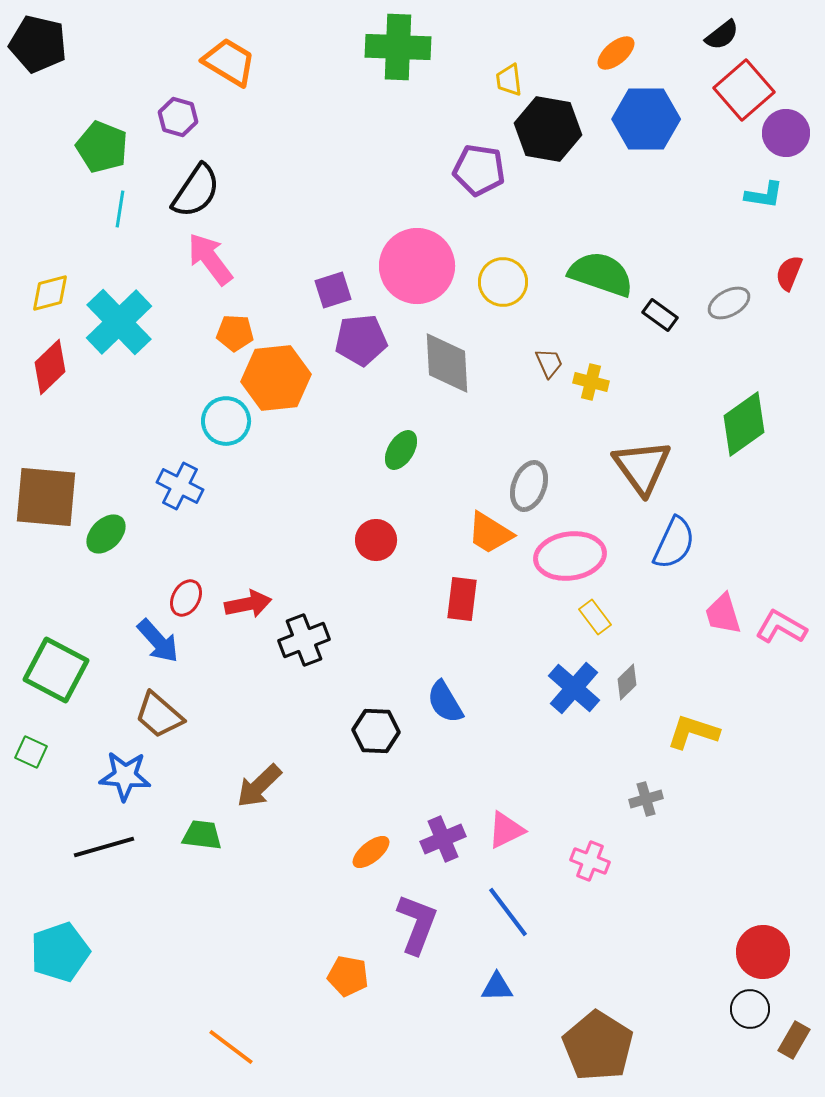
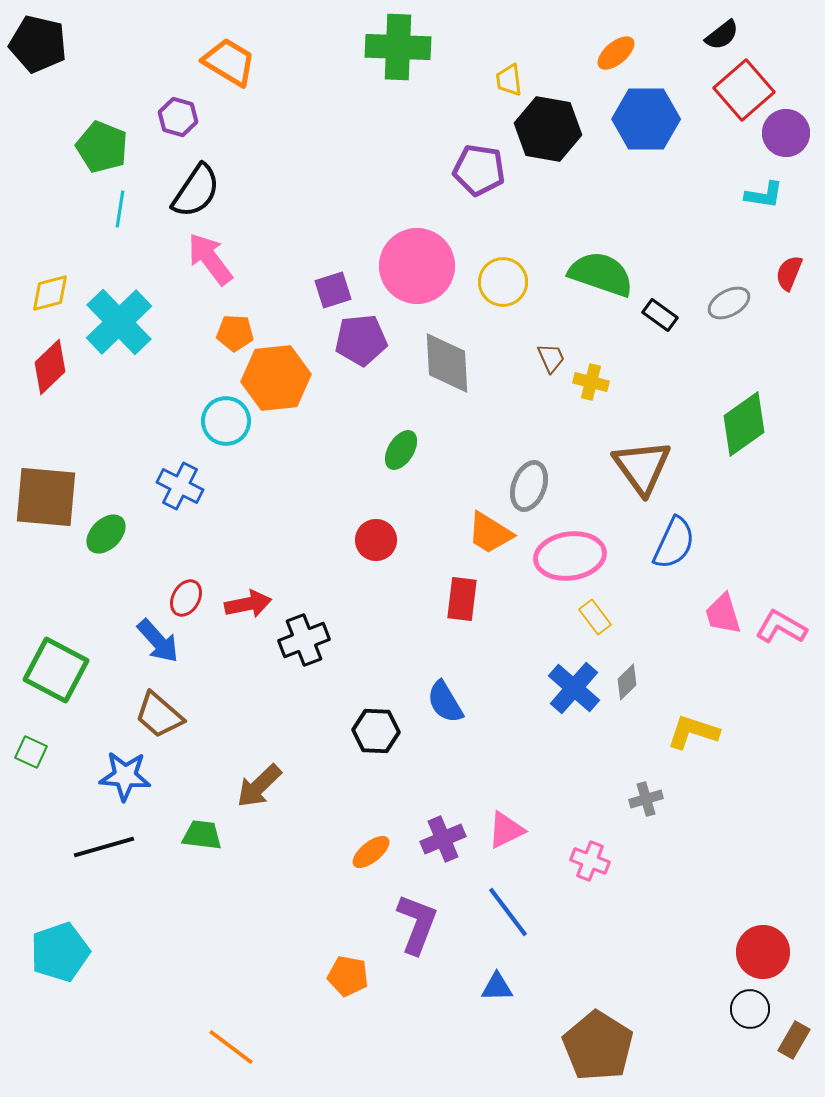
brown trapezoid at (549, 363): moved 2 px right, 5 px up
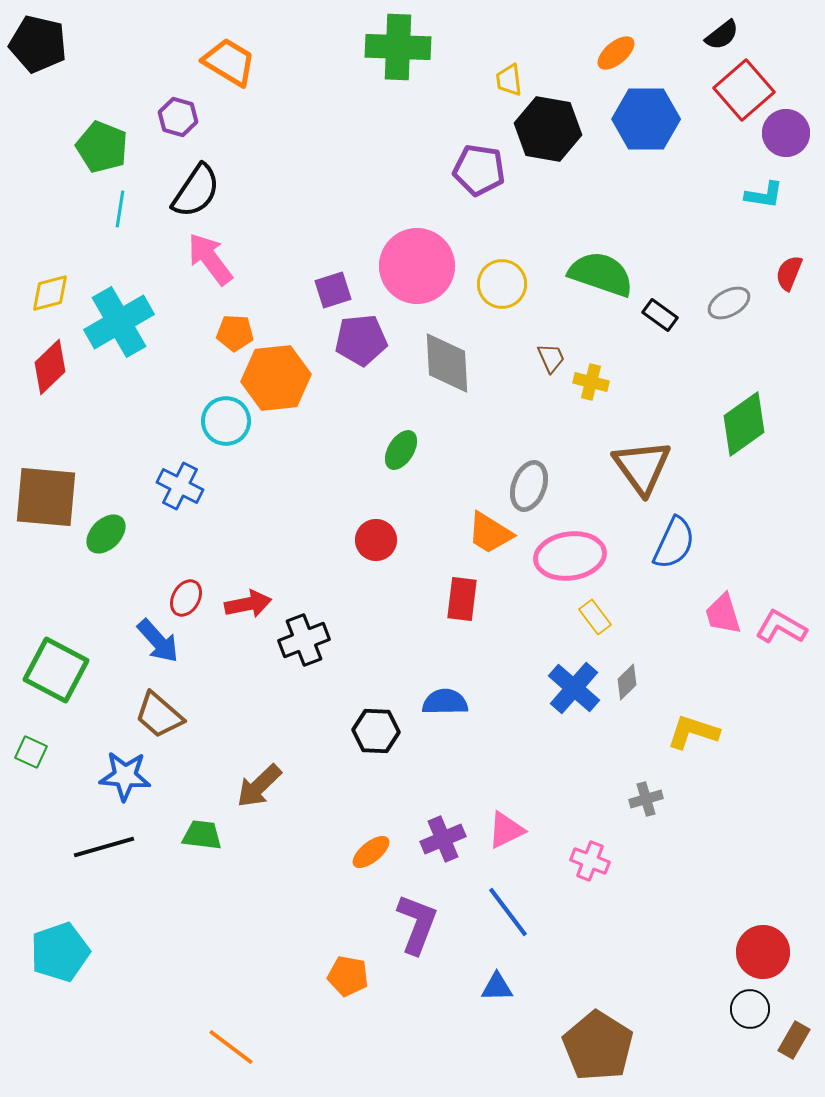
yellow circle at (503, 282): moved 1 px left, 2 px down
cyan cross at (119, 322): rotated 14 degrees clockwise
blue semicircle at (445, 702): rotated 120 degrees clockwise
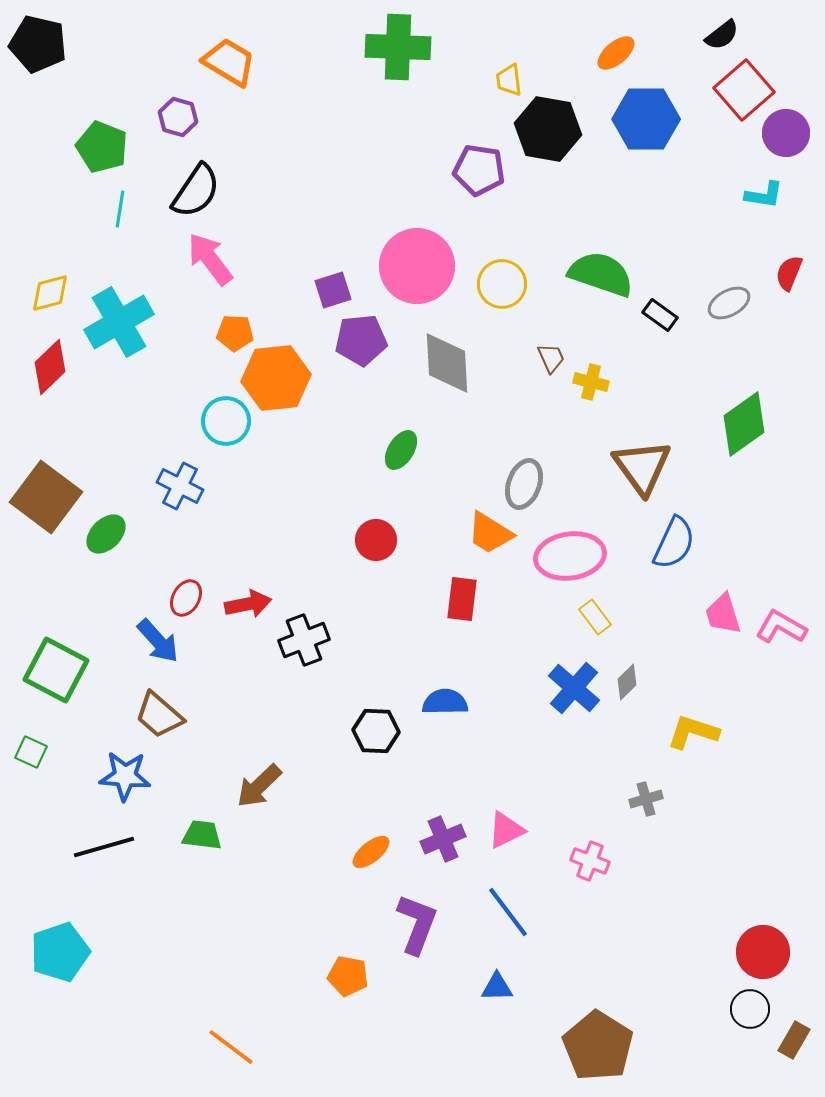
gray ellipse at (529, 486): moved 5 px left, 2 px up
brown square at (46, 497): rotated 32 degrees clockwise
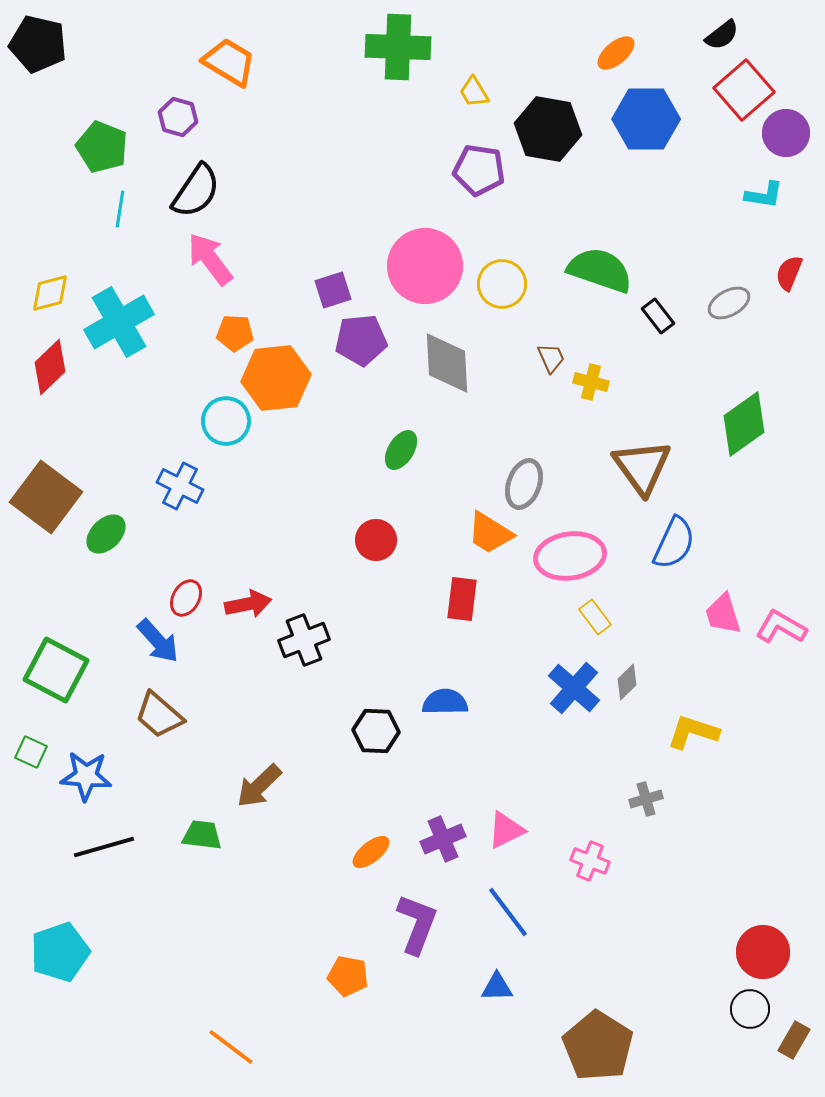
yellow trapezoid at (509, 80): moved 35 px left, 12 px down; rotated 24 degrees counterclockwise
pink circle at (417, 266): moved 8 px right
green semicircle at (601, 274): moved 1 px left, 4 px up
black rectangle at (660, 315): moved 2 px left, 1 px down; rotated 16 degrees clockwise
blue star at (125, 776): moved 39 px left
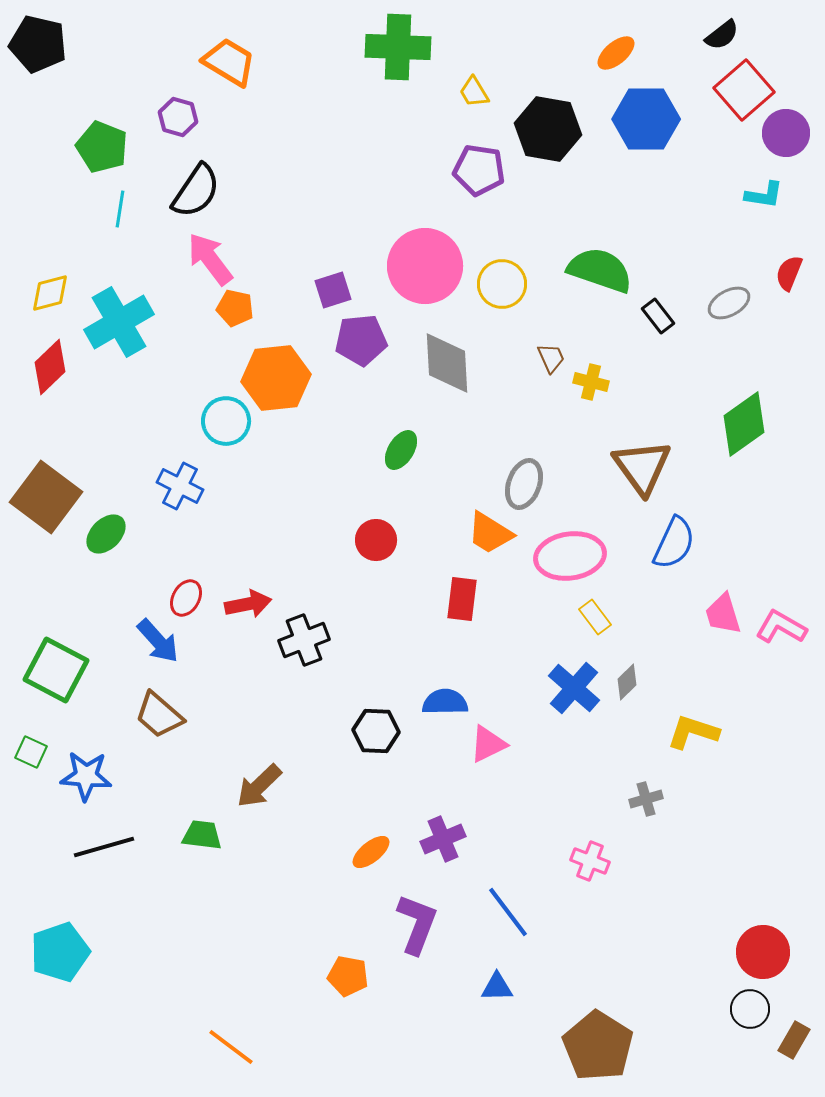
orange pentagon at (235, 333): moved 25 px up; rotated 9 degrees clockwise
pink triangle at (506, 830): moved 18 px left, 86 px up
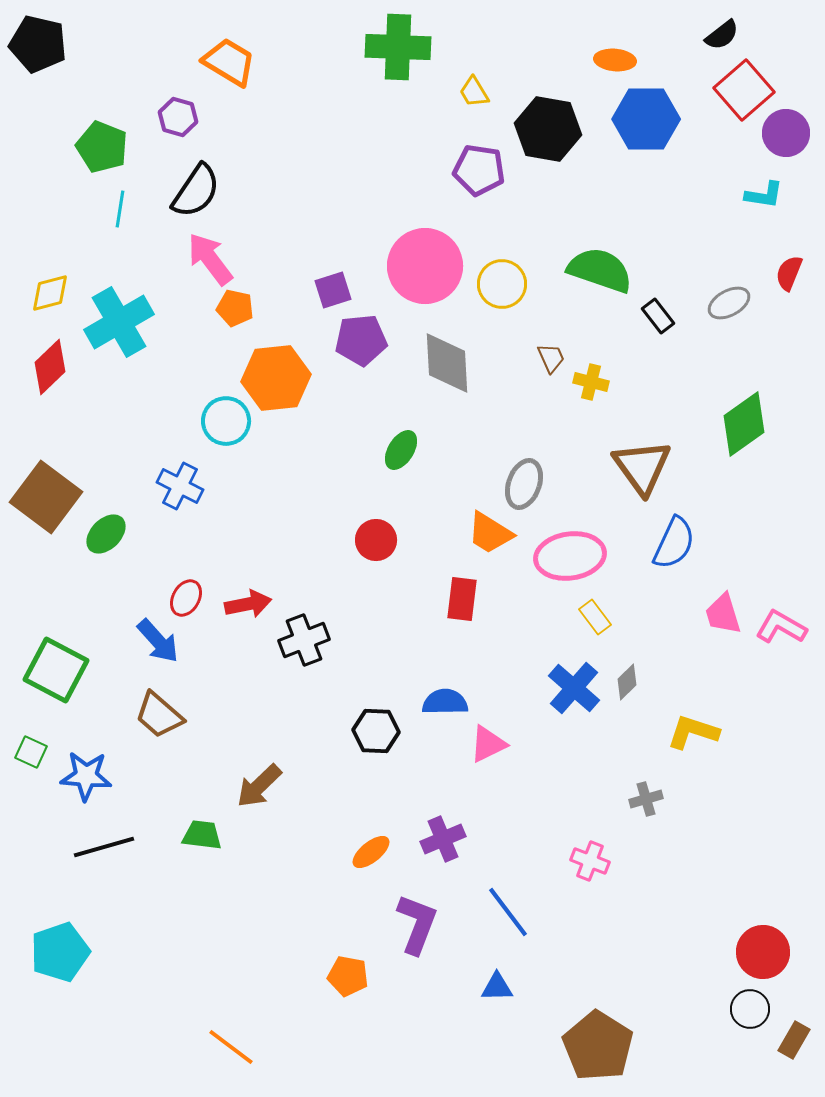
orange ellipse at (616, 53): moved 1 px left, 7 px down; rotated 45 degrees clockwise
